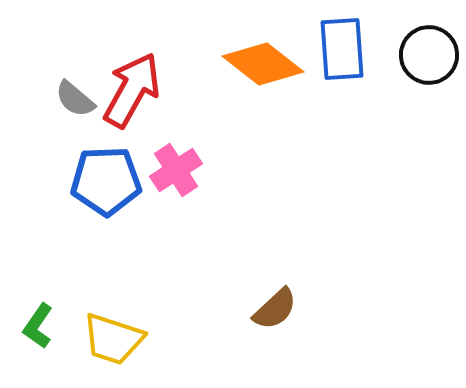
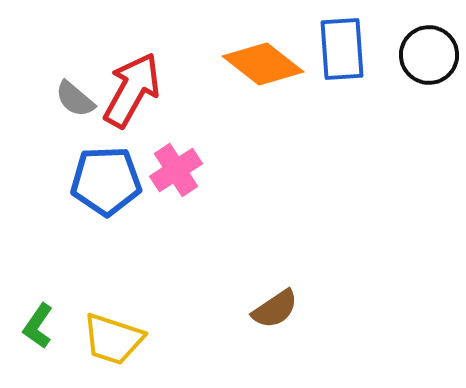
brown semicircle: rotated 9 degrees clockwise
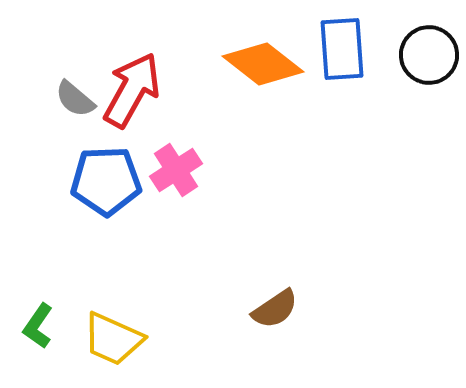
yellow trapezoid: rotated 6 degrees clockwise
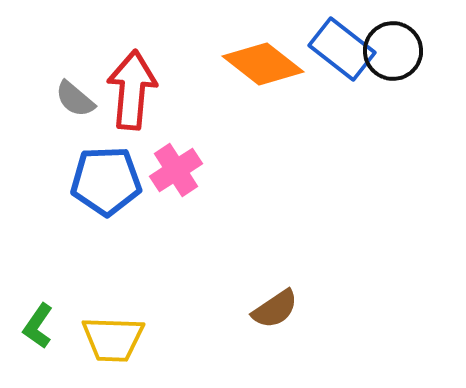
blue rectangle: rotated 48 degrees counterclockwise
black circle: moved 36 px left, 4 px up
red arrow: rotated 24 degrees counterclockwise
yellow trapezoid: rotated 22 degrees counterclockwise
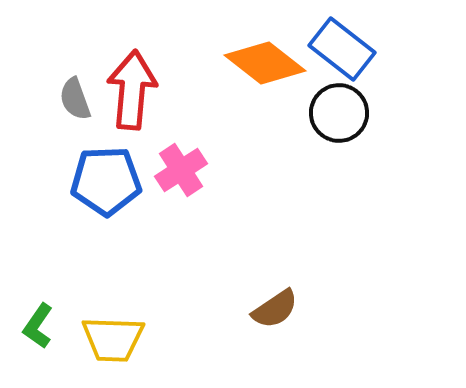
black circle: moved 54 px left, 62 px down
orange diamond: moved 2 px right, 1 px up
gray semicircle: rotated 30 degrees clockwise
pink cross: moved 5 px right
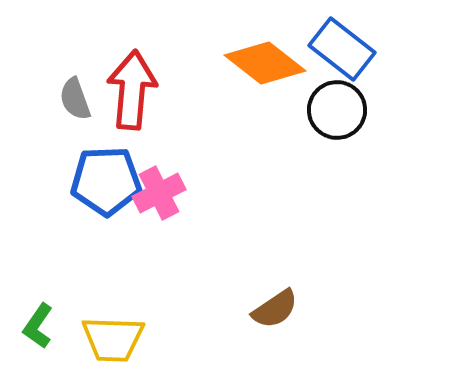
black circle: moved 2 px left, 3 px up
pink cross: moved 22 px left, 23 px down; rotated 6 degrees clockwise
